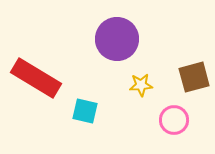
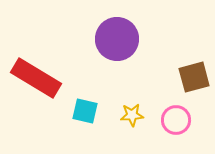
yellow star: moved 9 px left, 30 px down
pink circle: moved 2 px right
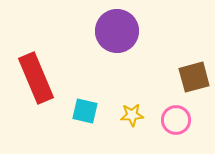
purple circle: moved 8 px up
red rectangle: rotated 36 degrees clockwise
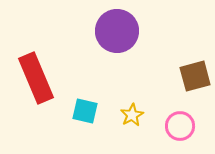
brown square: moved 1 px right, 1 px up
yellow star: rotated 25 degrees counterclockwise
pink circle: moved 4 px right, 6 px down
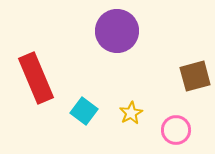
cyan square: moved 1 px left; rotated 24 degrees clockwise
yellow star: moved 1 px left, 2 px up
pink circle: moved 4 px left, 4 px down
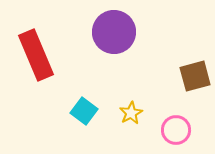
purple circle: moved 3 px left, 1 px down
red rectangle: moved 23 px up
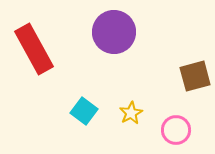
red rectangle: moved 2 px left, 6 px up; rotated 6 degrees counterclockwise
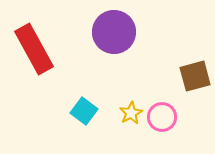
pink circle: moved 14 px left, 13 px up
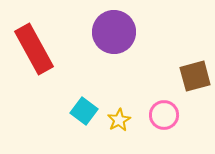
yellow star: moved 12 px left, 7 px down
pink circle: moved 2 px right, 2 px up
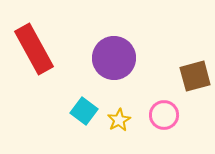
purple circle: moved 26 px down
